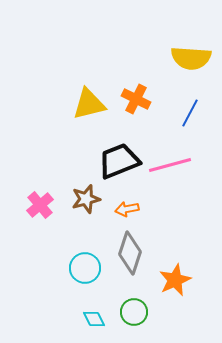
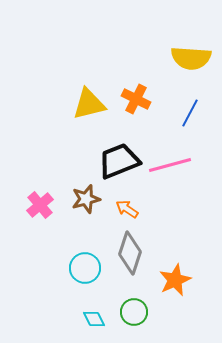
orange arrow: rotated 45 degrees clockwise
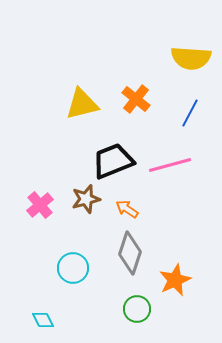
orange cross: rotated 12 degrees clockwise
yellow triangle: moved 7 px left
black trapezoid: moved 6 px left
cyan circle: moved 12 px left
green circle: moved 3 px right, 3 px up
cyan diamond: moved 51 px left, 1 px down
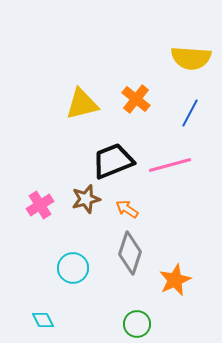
pink cross: rotated 8 degrees clockwise
green circle: moved 15 px down
